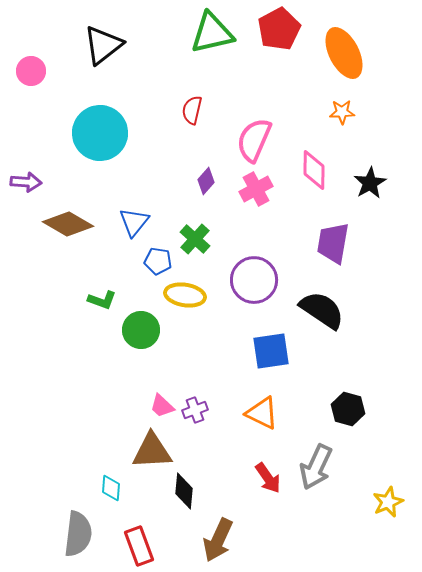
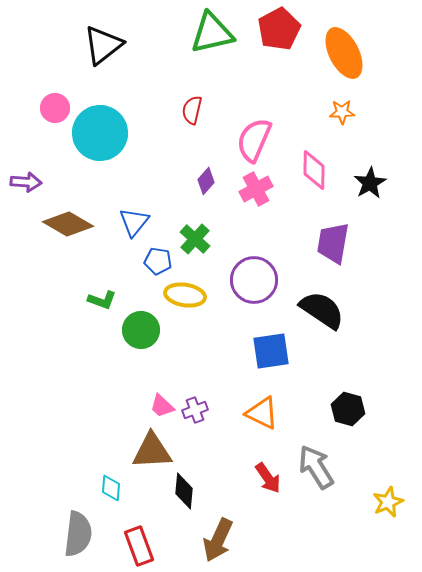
pink circle: moved 24 px right, 37 px down
gray arrow: rotated 123 degrees clockwise
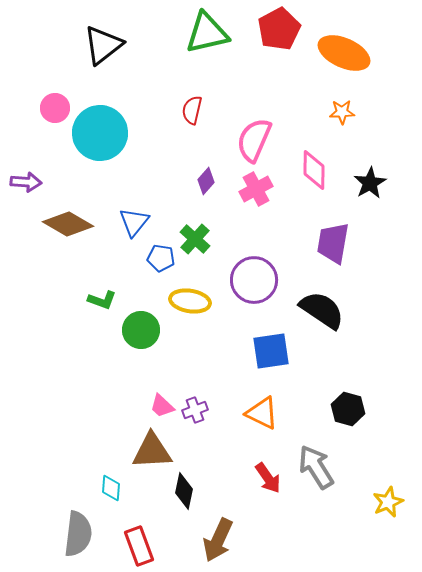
green triangle: moved 5 px left
orange ellipse: rotated 39 degrees counterclockwise
blue pentagon: moved 3 px right, 3 px up
yellow ellipse: moved 5 px right, 6 px down
black diamond: rotated 6 degrees clockwise
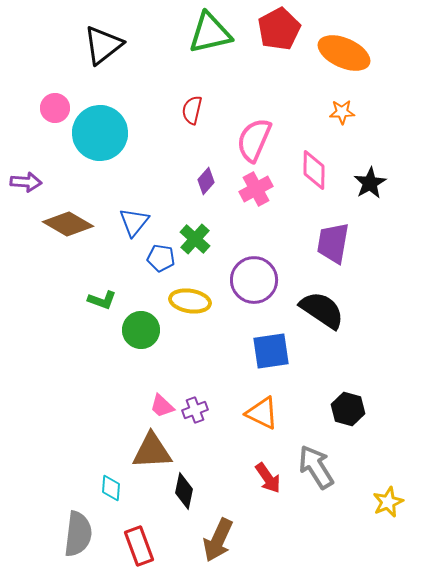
green triangle: moved 3 px right
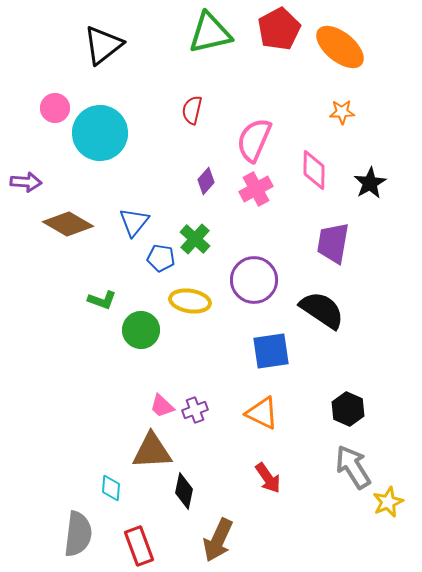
orange ellipse: moved 4 px left, 6 px up; rotated 15 degrees clockwise
black hexagon: rotated 8 degrees clockwise
gray arrow: moved 37 px right
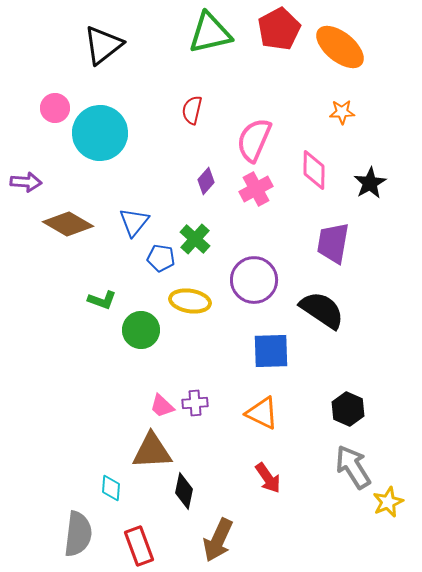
blue square: rotated 6 degrees clockwise
purple cross: moved 7 px up; rotated 15 degrees clockwise
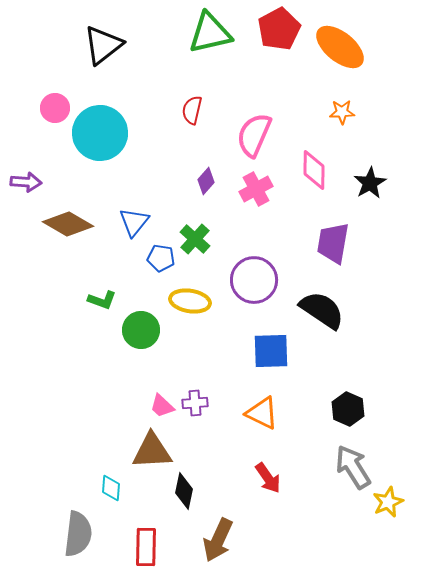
pink semicircle: moved 5 px up
red rectangle: moved 7 px right, 1 px down; rotated 21 degrees clockwise
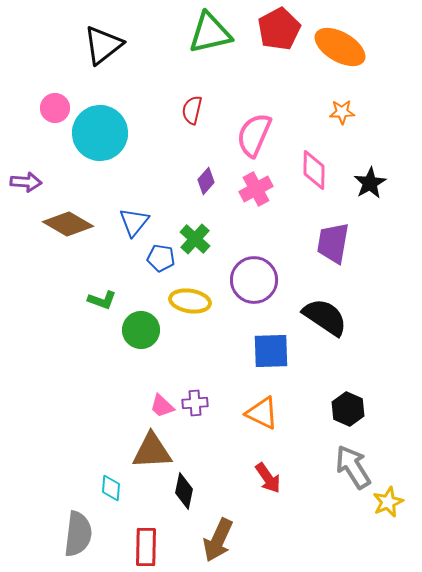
orange ellipse: rotated 9 degrees counterclockwise
black semicircle: moved 3 px right, 7 px down
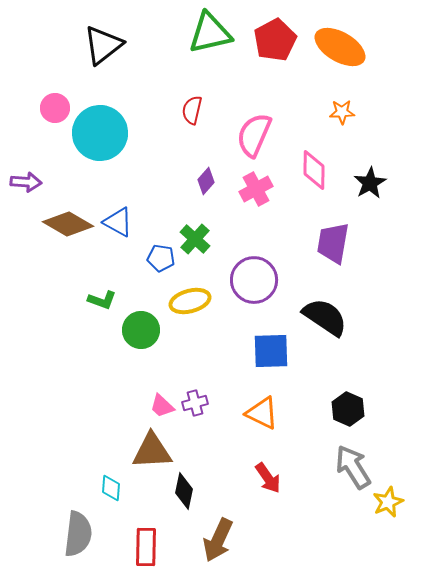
red pentagon: moved 4 px left, 11 px down
blue triangle: moved 16 px left; rotated 40 degrees counterclockwise
yellow ellipse: rotated 24 degrees counterclockwise
purple cross: rotated 10 degrees counterclockwise
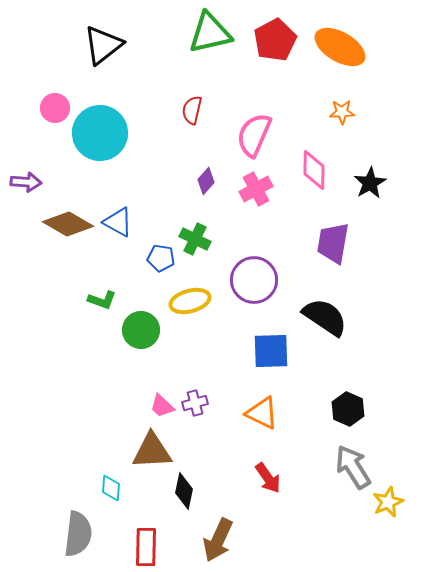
green cross: rotated 16 degrees counterclockwise
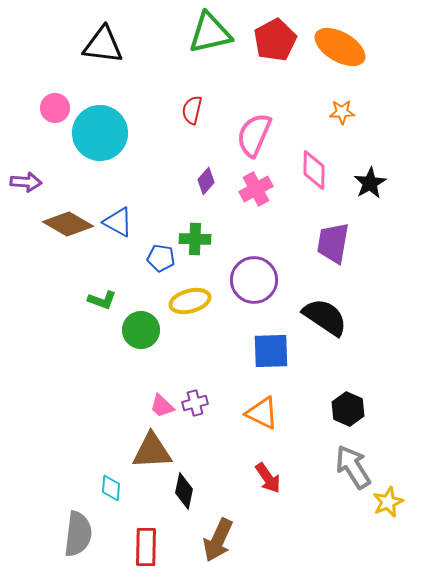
black triangle: rotated 45 degrees clockwise
green cross: rotated 24 degrees counterclockwise
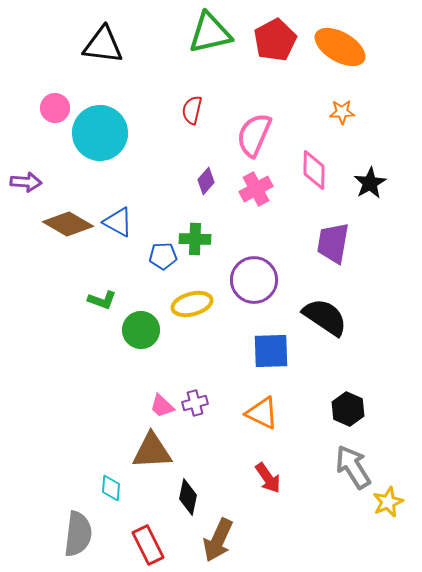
blue pentagon: moved 2 px right, 2 px up; rotated 12 degrees counterclockwise
yellow ellipse: moved 2 px right, 3 px down
black diamond: moved 4 px right, 6 px down
red rectangle: moved 2 px right, 2 px up; rotated 27 degrees counterclockwise
